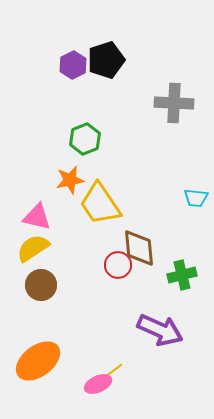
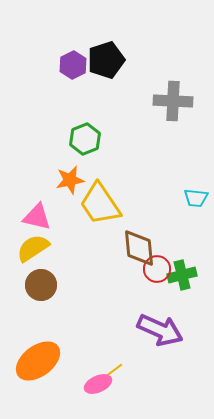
gray cross: moved 1 px left, 2 px up
red circle: moved 39 px right, 4 px down
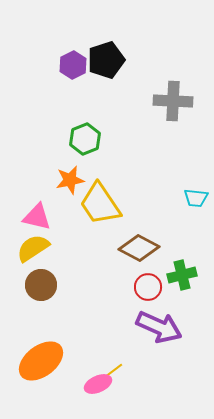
brown diamond: rotated 57 degrees counterclockwise
red circle: moved 9 px left, 18 px down
purple arrow: moved 1 px left, 3 px up
orange ellipse: moved 3 px right
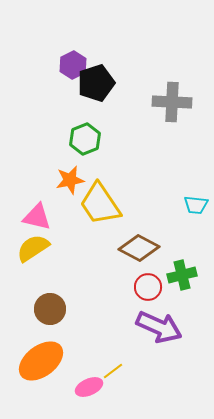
black pentagon: moved 10 px left, 23 px down
gray cross: moved 1 px left, 1 px down
cyan trapezoid: moved 7 px down
brown circle: moved 9 px right, 24 px down
pink ellipse: moved 9 px left, 3 px down
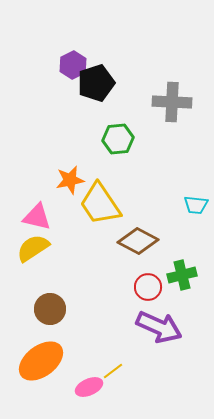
green hexagon: moved 33 px right; rotated 16 degrees clockwise
brown diamond: moved 1 px left, 7 px up
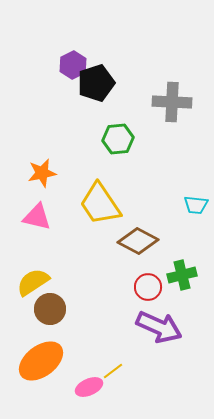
orange star: moved 28 px left, 7 px up
yellow semicircle: moved 34 px down
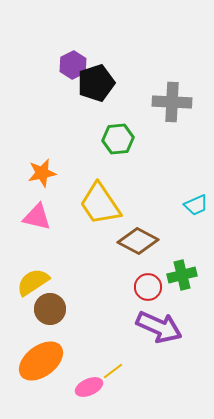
cyan trapezoid: rotated 30 degrees counterclockwise
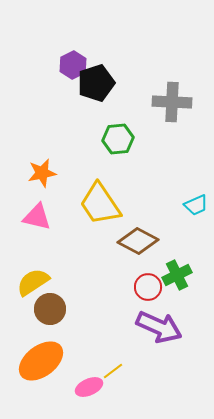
green cross: moved 5 px left; rotated 12 degrees counterclockwise
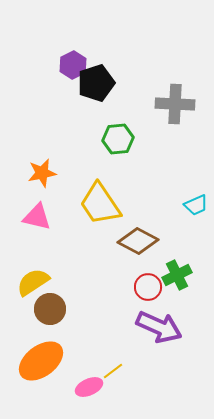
gray cross: moved 3 px right, 2 px down
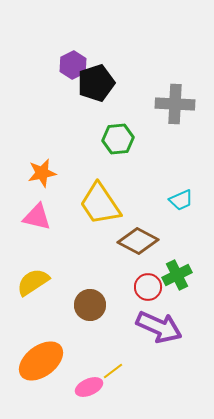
cyan trapezoid: moved 15 px left, 5 px up
brown circle: moved 40 px right, 4 px up
